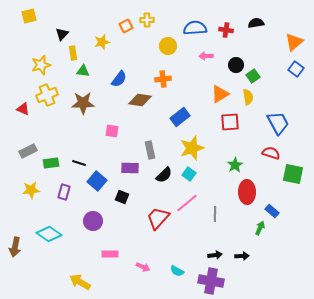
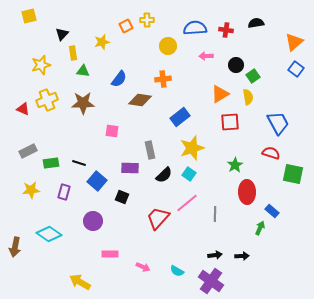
yellow cross at (47, 95): moved 5 px down
purple cross at (211, 281): rotated 25 degrees clockwise
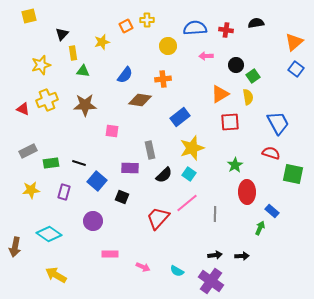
blue semicircle at (119, 79): moved 6 px right, 4 px up
brown star at (83, 103): moved 2 px right, 2 px down
yellow arrow at (80, 282): moved 24 px left, 7 px up
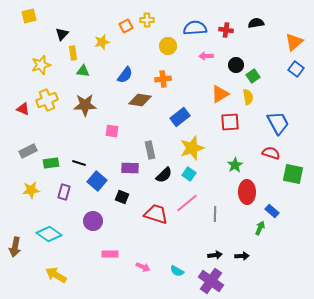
red trapezoid at (158, 218): moved 2 px left, 4 px up; rotated 65 degrees clockwise
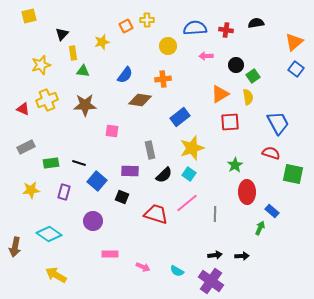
gray rectangle at (28, 151): moved 2 px left, 4 px up
purple rectangle at (130, 168): moved 3 px down
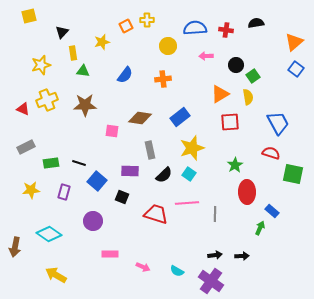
black triangle at (62, 34): moved 2 px up
brown diamond at (140, 100): moved 18 px down
pink line at (187, 203): rotated 35 degrees clockwise
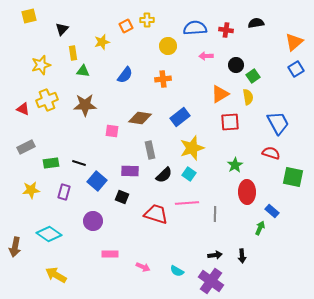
black triangle at (62, 32): moved 3 px up
blue square at (296, 69): rotated 21 degrees clockwise
green square at (293, 174): moved 3 px down
black arrow at (242, 256): rotated 88 degrees clockwise
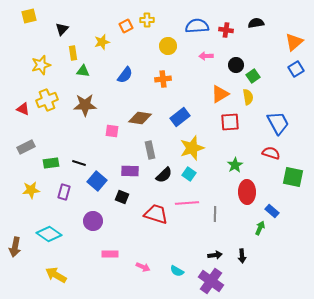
blue semicircle at (195, 28): moved 2 px right, 2 px up
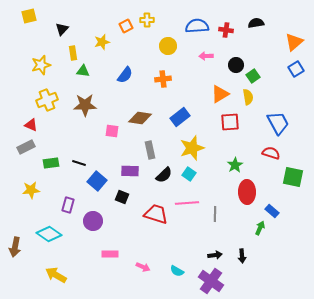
red triangle at (23, 109): moved 8 px right, 16 px down
purple rectangle at (64, 192): moved 4 px right, 13 px down
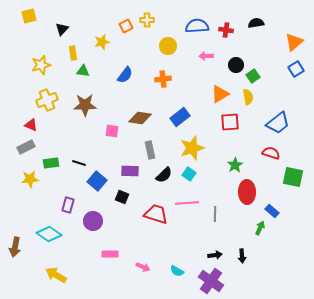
blue trapezoid at (278, 123): rotated 80 degrees clockwise
yellow star at (31, 190): moved 1 px left, 11 px up
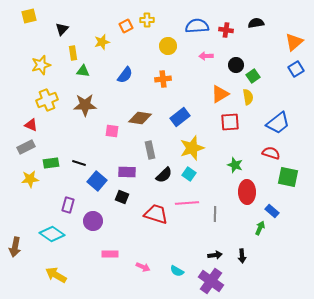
green star at (235, 165): rotated 21 degrees counterclockwise
purple rectangle at (130, 171): moved 3 px left, 1 px down
green square at (293, 177): moved 5 px left
cyan diamond at (49, 234): moved 3 px right
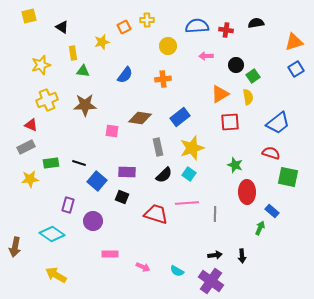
orange square at (126, 26): moved 2 px left, 1 px down
black triangle at (62, 29): moved 2 px up; rotated 40 degrees counterclockwise
orange triangle at (294, 42): rotated 24 degrees clockwise
gray rectangle at (150, 150): moved 8 px right, 3 px up
